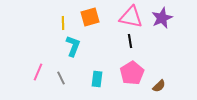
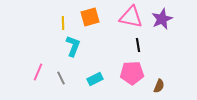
purple star: moved 1 px down
black line: moved 8 px right, 4 px down
pink pentagon: rotated 30 degrees clockwise
cyan rectangle: moved 2 px left; rotated 56 degrees clockwise
brown semicircle: rotated 24 degrees counterclockwise
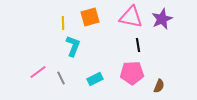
pink line: rotated 30 degrees clockwise
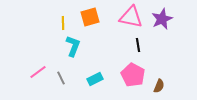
pink pentagon: moved 1 px right, 2 px down; rotated 30 degrees clockwise
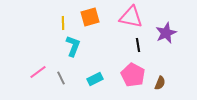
purple star: moved 4 px right, 14 px down
brown semicircle: moved 1 px right, 3 px up
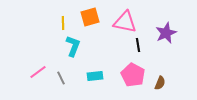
pink triangle: moved 6 px left, 5 px down
cyan rectangle: moved 3 px up; rotated 21 degrees clockwise
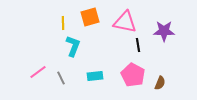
purple star: moved 2 px left, 2 px up; rotated 25 degrees clockwise
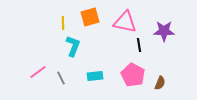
black line: moved 1 px right
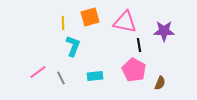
pink pentagon: moved 1 px right, 5 px up
